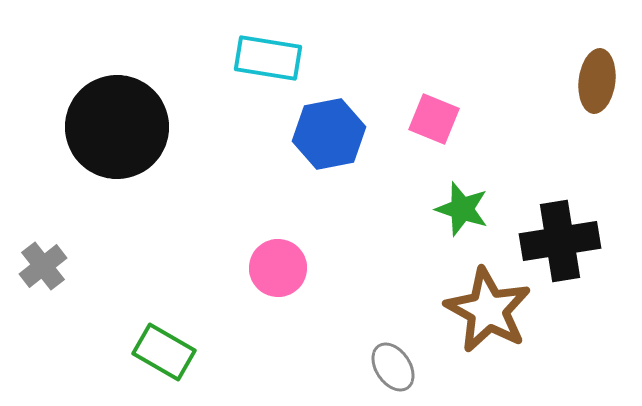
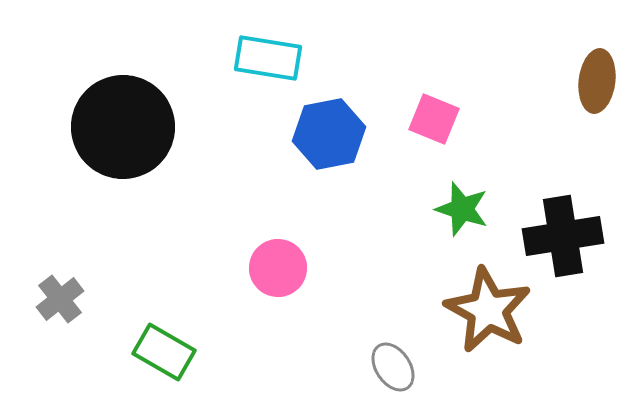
black circle: moved 6 px right
black cross: moved 3 px right, 5 px up
gray cross: moved 17 px right, 33 px down
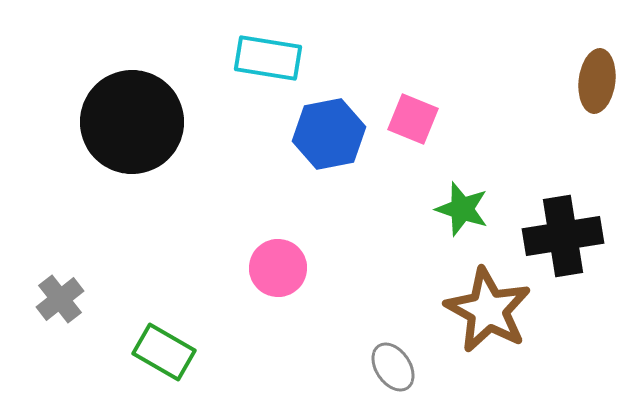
pink square: moved 21 px left
black circle: moved 9 px right, 5 px up
